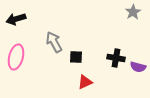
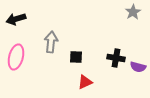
gray arrow: moved 3 px left; rotated 35 degrees clockwise
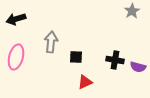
gray star: moved 1 px left, 1 px up
black cross: moved 1 px left, 2 px down
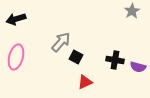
gray arrow: moved 10 px right; rotated 35 degrees clockwise
black square: rotated 24 degrees clockwise
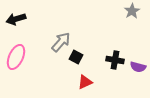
pink ellipse: rotated 10 degrees clockwise
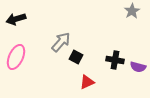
red triangle: moved 2 px right
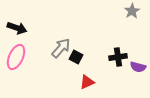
black arrow: moved 1 px right, 9 px down; rotated 144 degrees counterclockwise
gray arrow: moved 6 px down
black cross: moved 3 px right, 3 px up; rotated 18 degrees counterclockwise
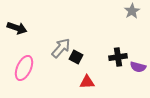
pink ellipse: moved 8 px right, 11 px down
red triangle: rotated 21 degrees clockwise
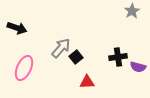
black square: rotated 24 degrees clockwise
